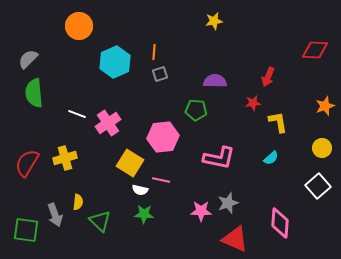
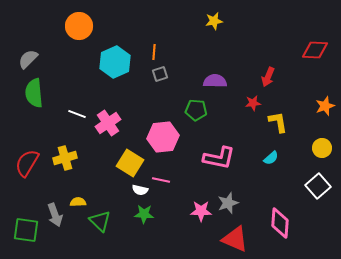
yellow semicircle: rotated 98 degrees counterclockwise
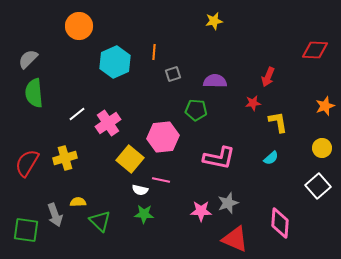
gray square: moved 13 px right
white line: rotated 60 degrees counterclockwise
yellow square: moved 4 px up; rotated 8 degrees clockwise
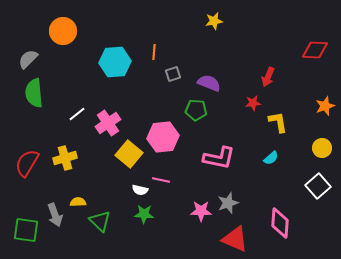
orange circle: moved 16 px left, 5 px down
cyan hexagon: rotated 20 degrees clockwise
purple semicircle: moved 6 px left, 2 px down; rotated 20 degrees clockwise
yellow square: moved 1 px left, 5 px up
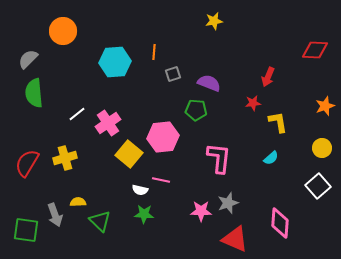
pink L-shape: rotated 96 degrees counterclockwise
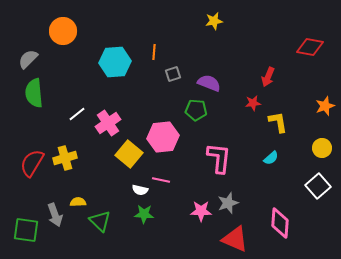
red diamond: moved 5 px left, 3 px up; rotated 8 degrees clockwise
red semicircle: moved 5 px right
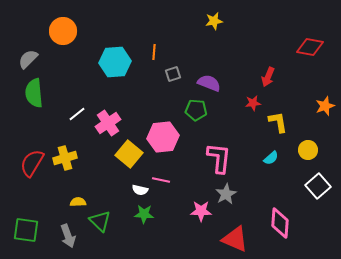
yellow circle: moved 14 px left, 2 px down
gray star: moved 2 px left, 9 px up; rotated 10 degrees counterclockwise
gray arrow: moved 13 px right, 21 px down
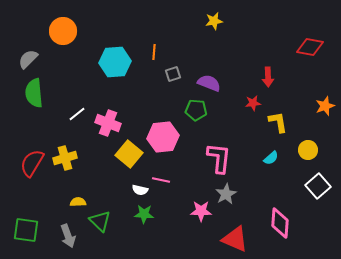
red arrow: rotated 24 degrees counterclockwise
pink cross: rotated 35 degrees counterclockwise
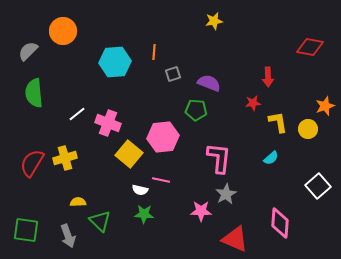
gray semicircle: moved 8 px up
yellow circle: moved 21 px up
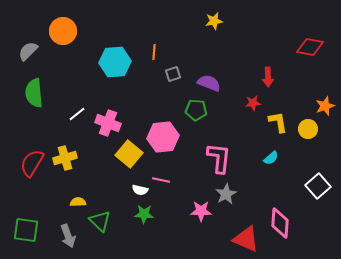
red triangle: moved 11 px right
